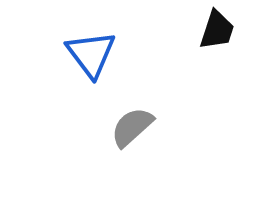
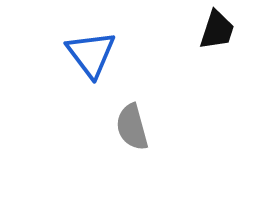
gray semicircle: rotated 63 degrees counterclockwise
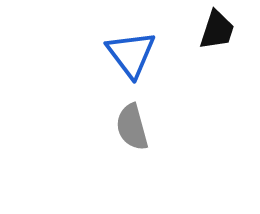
blue triangle: moved 40 px right
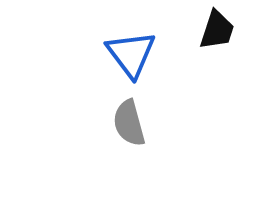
gray semicircle: moved 3 px left, 4 px up
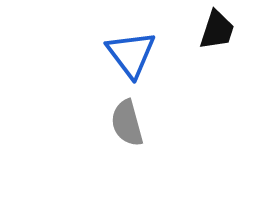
gray semicircle: moved 2 px left
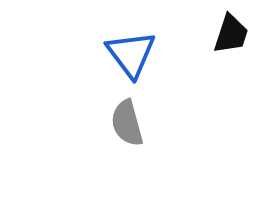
black trapezoid: moved 14 px right, 4 px down
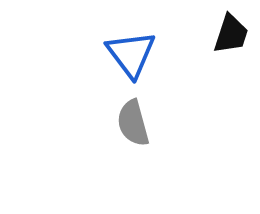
gray semicircle: moved 6 px right
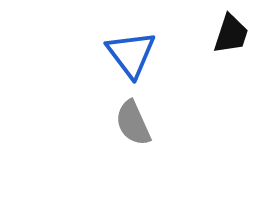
gray semicircle: rotated 9 degrees counterclockwise
